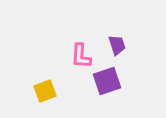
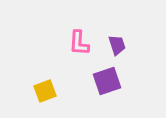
pink L-shape: moved 2 px left, 13 px up
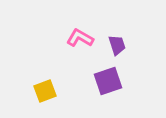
pink L-shape: moved 1 px right, 5 px up; rotated 116 degrees clockwise
purple square: moved 1 px right
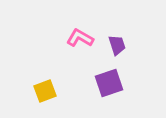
purple square: moved 1 px right, 2 px down
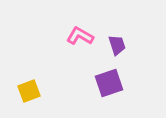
pink L-shape: moved 2 px up
yellow square: moved 16 px left
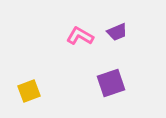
purple trapezoid: moved 13 px up; rotated 85 degrees clockwise
purple square: moved 2 px right
